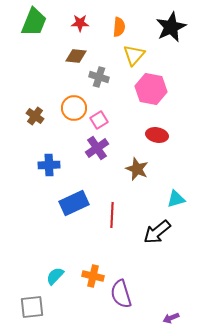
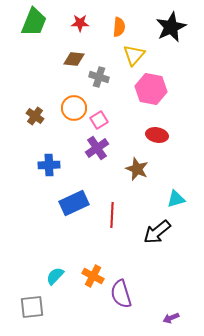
brown diamond: moved 2 px left, 3 px down
orange cross: rotated 15 degrees clockwise
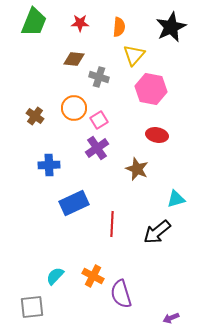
red line: moved 9 px down
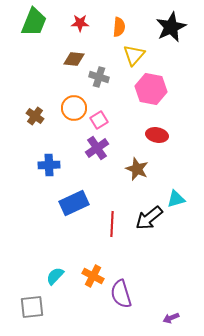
black arrow: moved 8 px left, 14 px up
